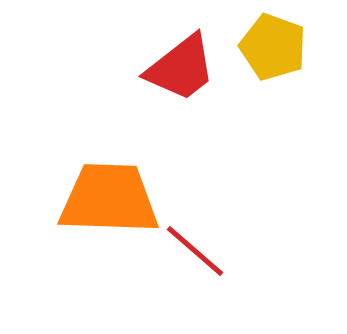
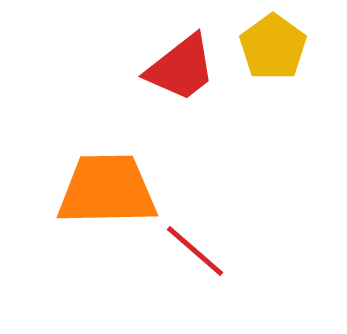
yellow pentagon: rotated 16 degrees clockwise
orange trapezoid: moved 2 px left, 9 px up; rotated 3 degrees counterclockwise
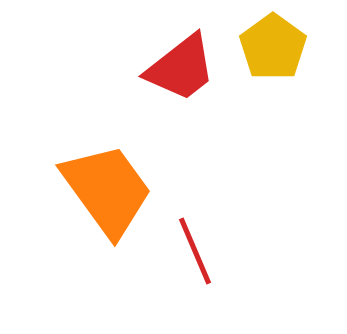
orange trapezoid: rotated 55 degrees clockwise
red line: rotated 26 degrees clockwise
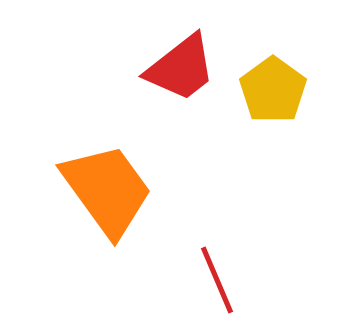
yellow pentagon: moved 43 px down
red line: moved 22 px right, 29 px down
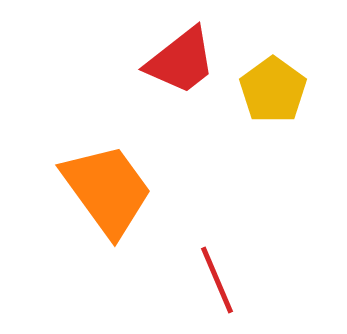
red trapezoid: moved 7 px up
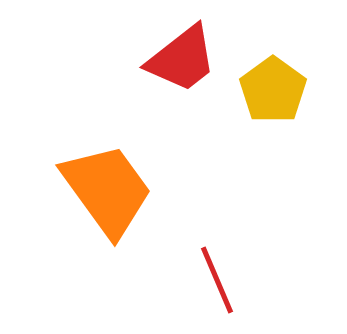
red trapezoid: moved 1 px right, 2 px up
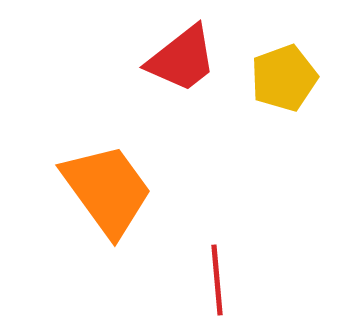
yellow pentagon: moved 11 px right, 12 px up; rotated 16 degrees clockwise
red line: rotated 18 degrees clockwise
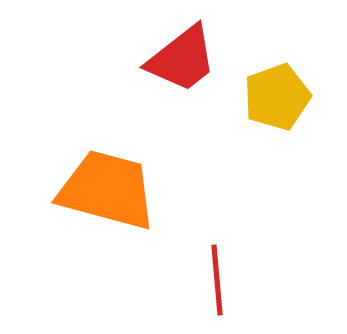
yellow pentagon: moved 7 px left, 19 px down
orange trapezoid: rotated 39 degrees counterclockwise
